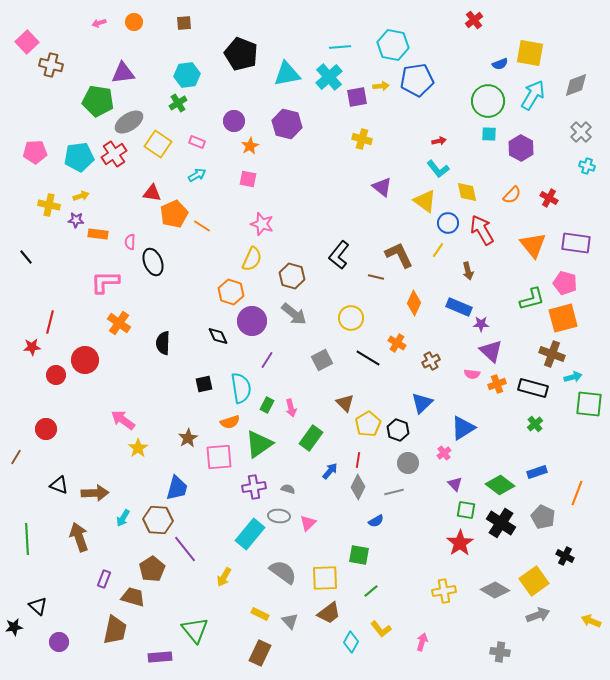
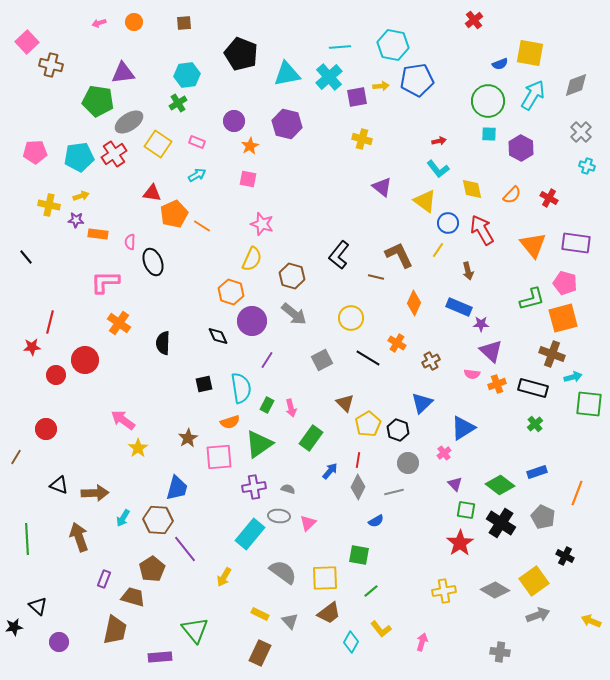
yellow diamond at (467, 192): moved 5 px right, 3 px up
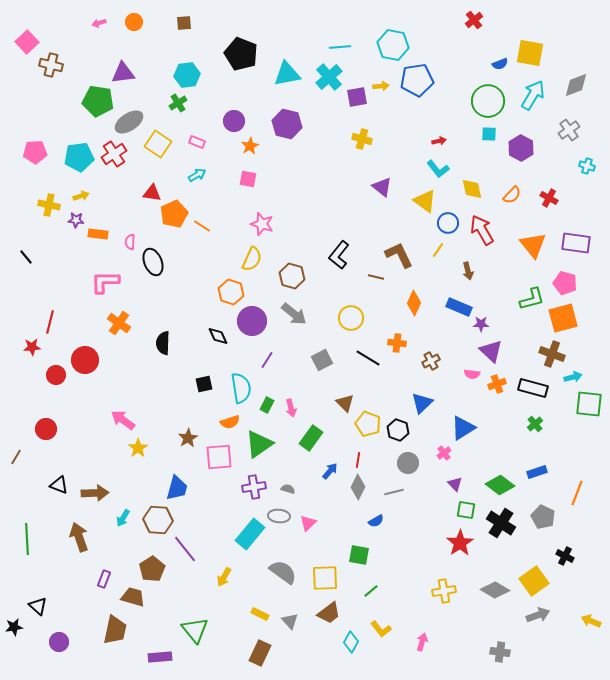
gray cross at (581, 132): moved 12 px left, 2 px up; rotated 10 degrees clockwise
orange cross at (397, 343): rotated 24 degrees counterclockwise
yellow pentagon at (368, 424): rotated 20 degrees counterclockwise
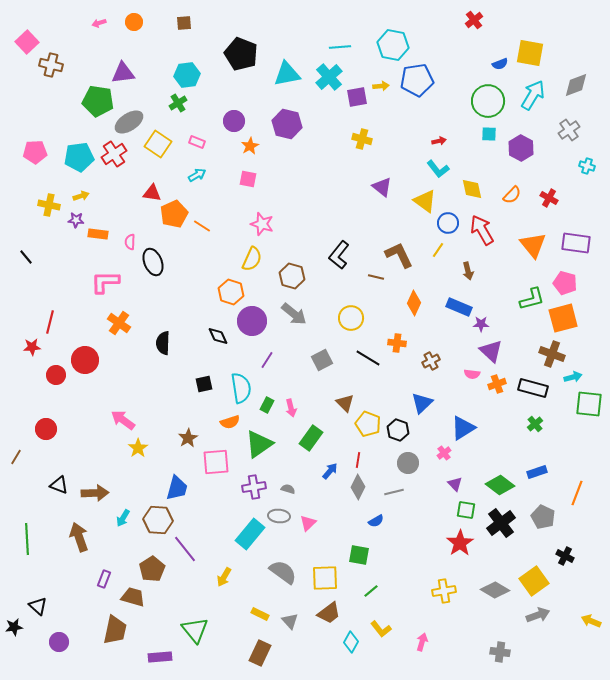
pink square at (219, 457): moved 3 px left, 5 px down
black cross at (501, 523): rotated 20 degrees clockwise
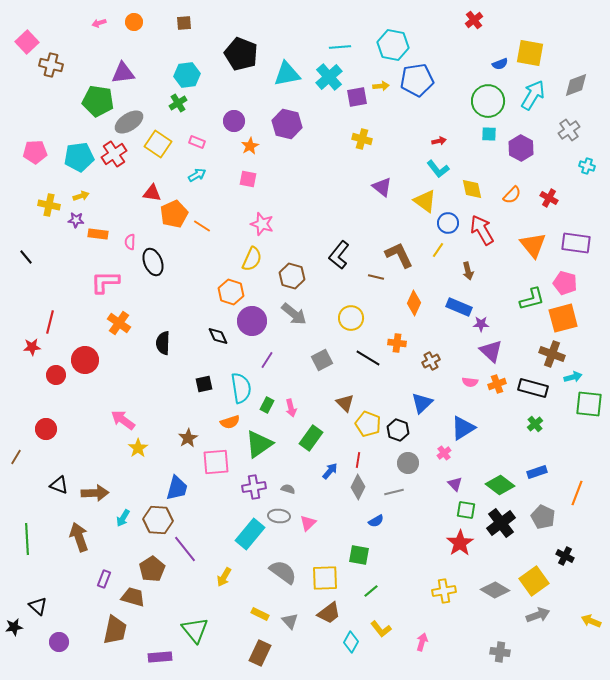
pink semicircle at (472, 374): moved 2 px left, 8 px down
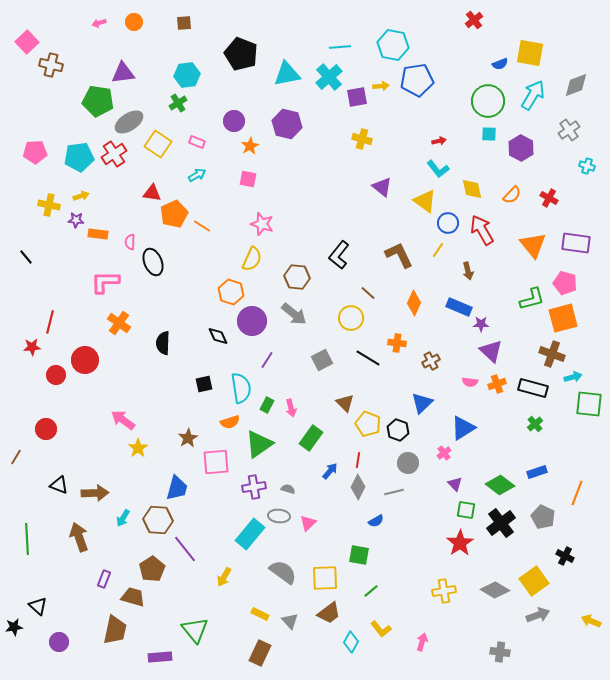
brown hexagon at (292, 276): moved 5 px right, 1 px down; rotated 10 degrees counterclockwise
brown line at (376, 277): moved 8 px left, 16 px down; rotated 28 degrees clockwise
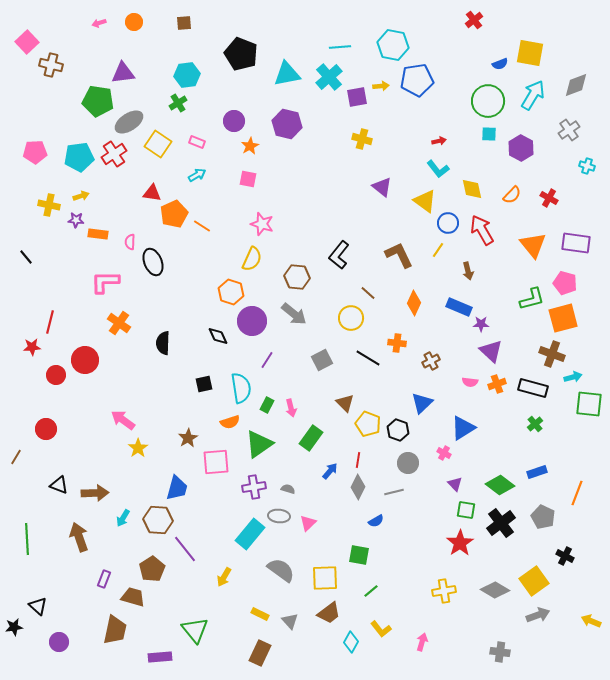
pink cross at (444, 453): rotated 24 degrees counterclockwise
gray semicircle at (283, 572): moved 2 px left, 2 px up
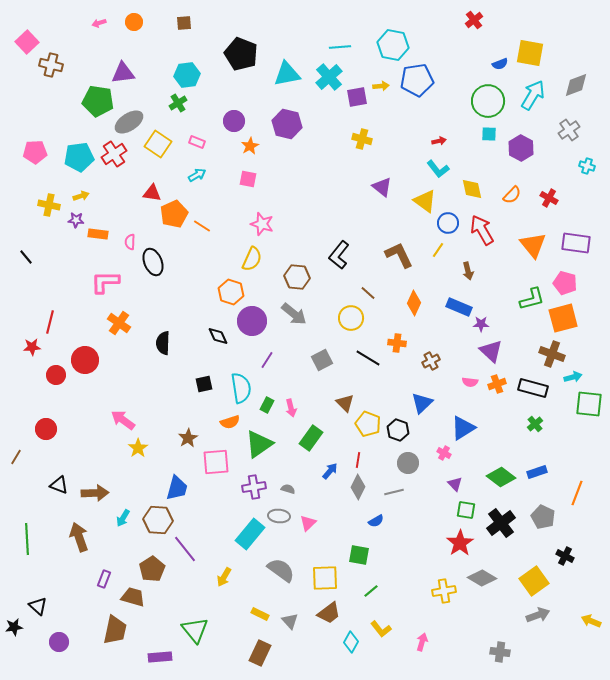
green diamond at (500, 485): moved 1 px right, 8 px up
gray diamond at (495, 590): moved 13 px left, 12 px up
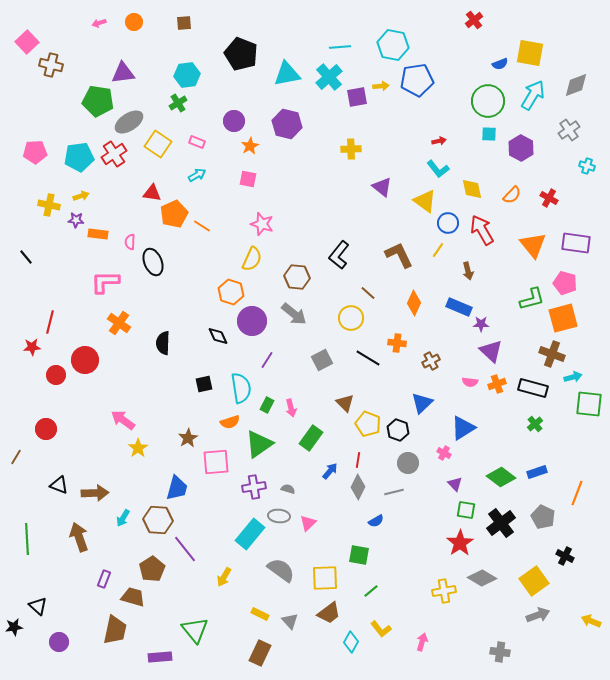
yellow cross at (362, 139): moved 11 px left, 10 px down; rotated 18 degrees counterclockwise
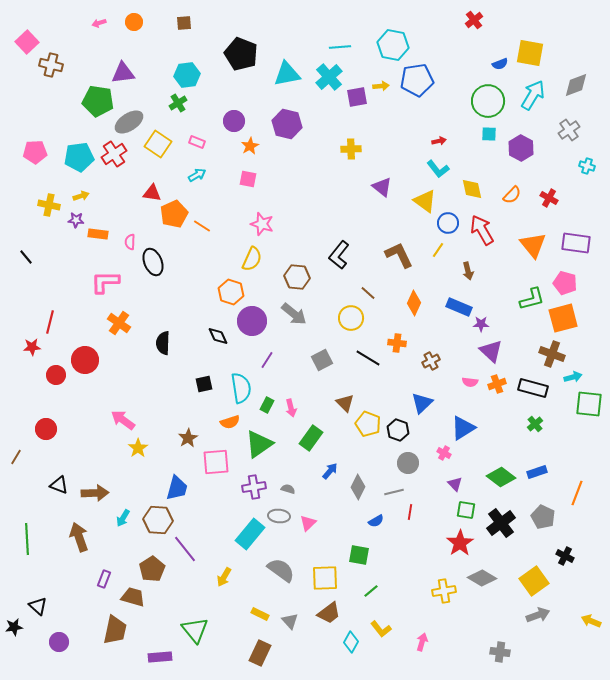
red line at (358, 460): moved 52 px right, 52 px down
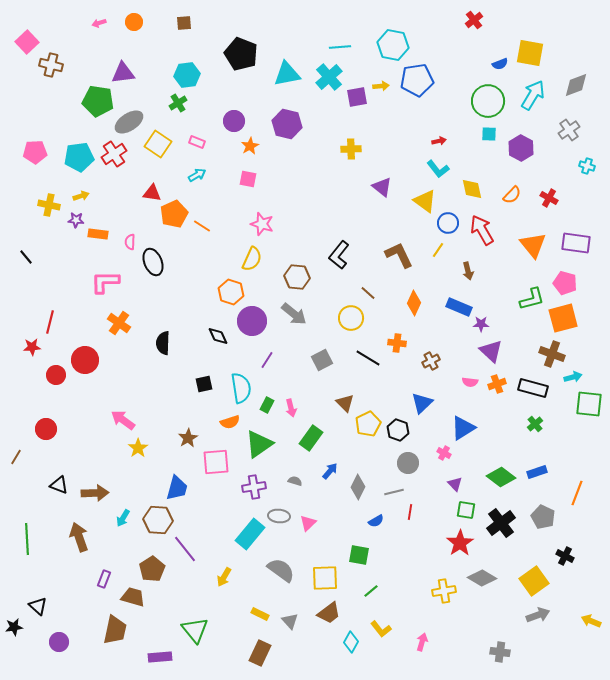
yellow pentagon at (368, 424): rotated 25 degrees clockwise
gray semicircle at (288, 489): moved 7 px right, 8 px up
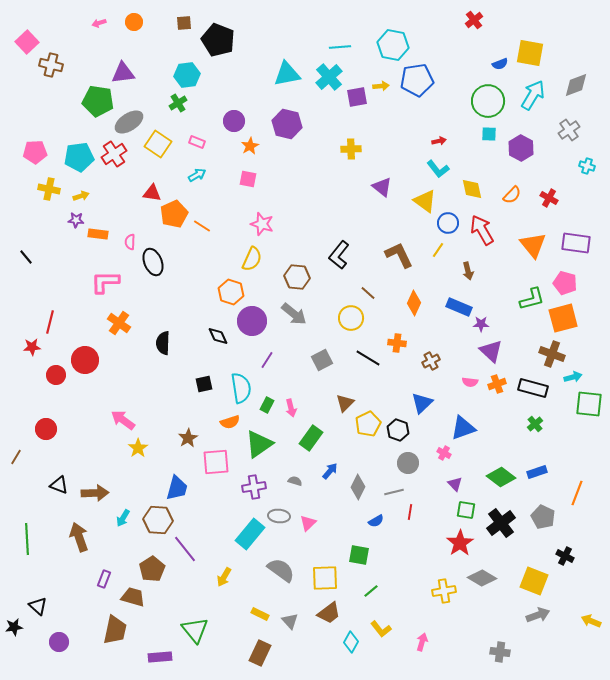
black pentagon at (241, 54): moved 23 px left, 14 px up
yellow cross at (49, 205): moved 16 px up
brown triangle at (345, 403): rotated 30 degrees clockwise
blue triangle at (463, 428): rotated 12 degrees clockwise
yellow square at (534, 581): rotated 32 degrees counterclockwise
